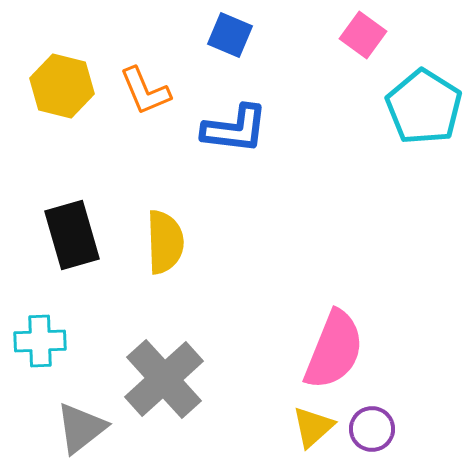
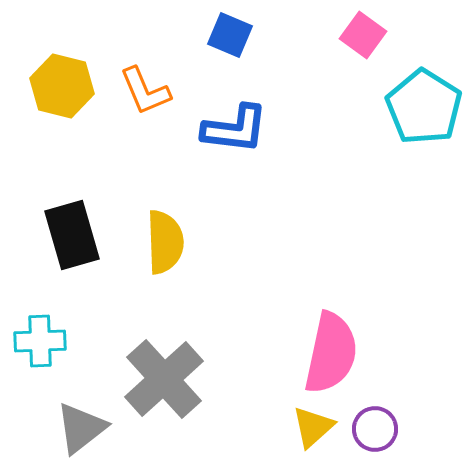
pink semicircle: moved 3 px left, 3 px down; rotated 10 degrees counterclockwise
purple circle: moved 3 px right
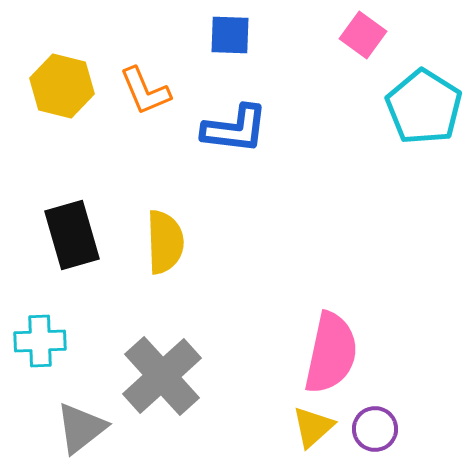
blue square: rotated 21 degrees counterclockwise
gray cross: moved 2 px left, 3 px up
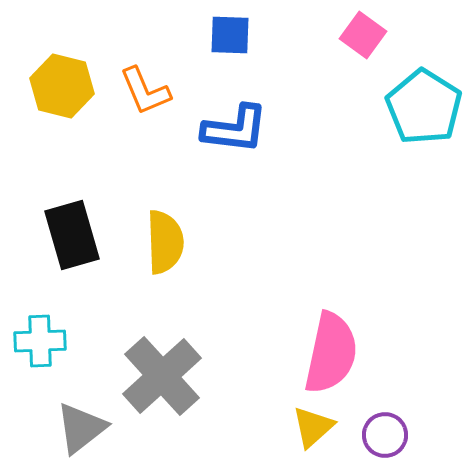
purple circle: moved 10 px right, 6 px down
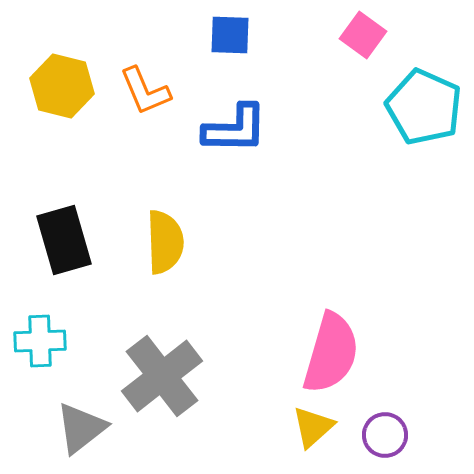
cyan pentagon: rotated 8 degrees counterclockwise
blue L-shape: rotated 6 degrees counterclockwise
black rectangle: moved 8 px left, 5 px down
pink semicircle: rotated 4 degrees clockwise
gray cross: rotated 4 degrees clockwise
